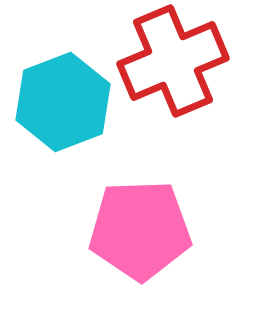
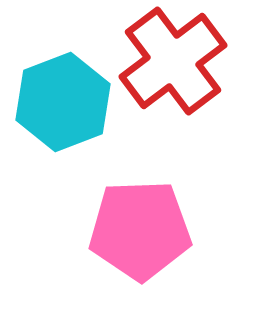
red cross: rotated 14 degrees counterclockwise
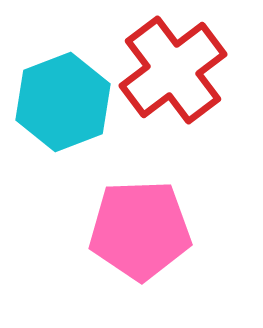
red cross: moved 9 px down
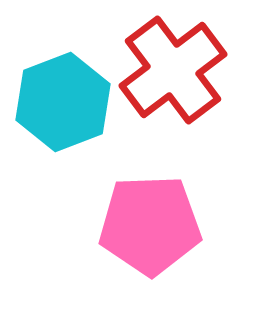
pink pentagon: moved 10 px right, 5 px up
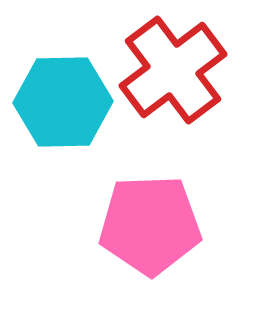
cyan hexagon: rotated 20 degrees clockwise
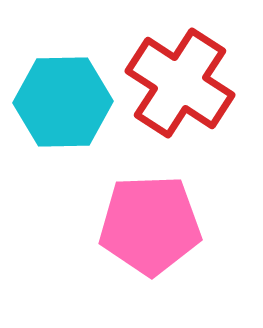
red cross: moved 7 px right, 13 px down; rotated 20 degrees counterclockwise
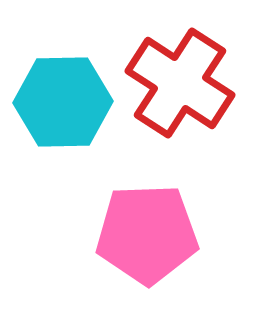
pink pentagon: moved 3 px left, 9 px down
